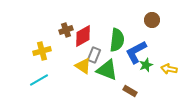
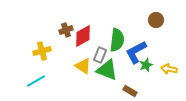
brown circle: moved 4 px right
gray rectangle: moved 6 px right
cyan line: moved 3 px left, 1 px down
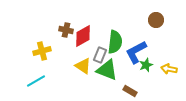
brown cross: rotated 32 degrees clockwise
green semicircle: moved 2 px left, 2 px down
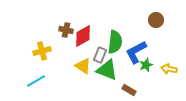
brown rectangle: moved 1 px left, 1 px up
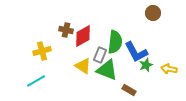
brown circle: moved 3 px left, 7 px up
blue L-shape: rotated 90 degrees counterclockwise
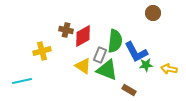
green semicircle: moved 1 px up
green star: rotated 16 degrees clockwise
cyan line: moved 14 px left; rotated 18 degrees clockwise
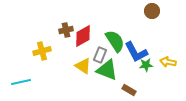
brown circle: moved 1 px left, 2 px up
brown cross: rotated 24 degrees counterclockwise
green semicircle: rotated 40 degrees counterclockwise
yellow arrow: moved 1 px left, 7 px up
cyan line: moved 1 px left, 1 px down
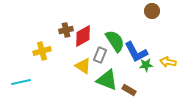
green triangle: moved 10 px down
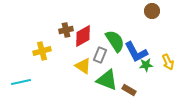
yellow arrow: rotated 126 degrees counterclockwise
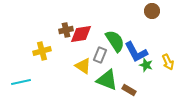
red diamond: moved 2 px left, 2 px up; rotated 20 degrees clockwise
green star: rotated 24 degrees clockwise
